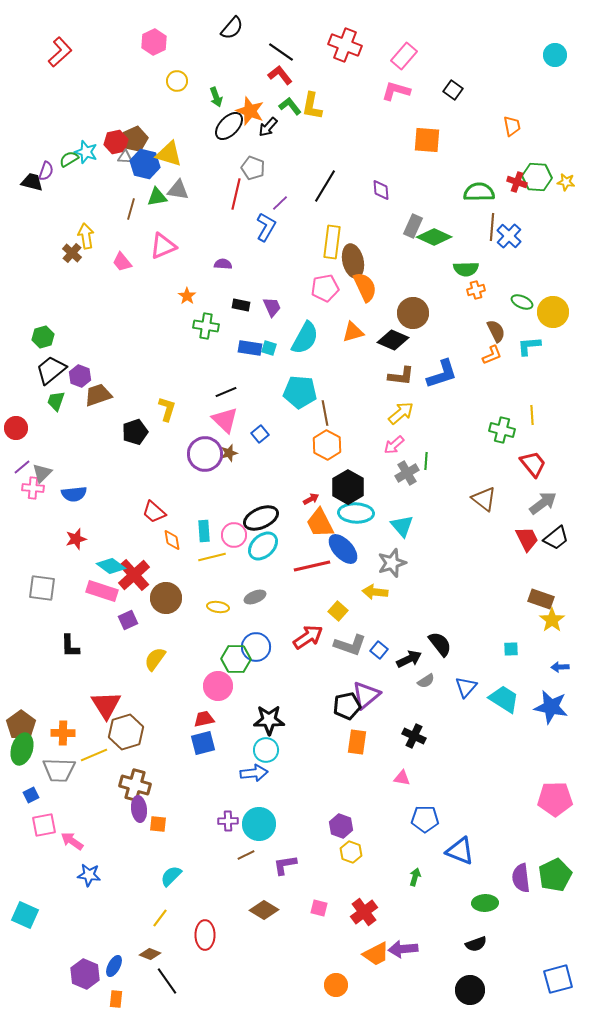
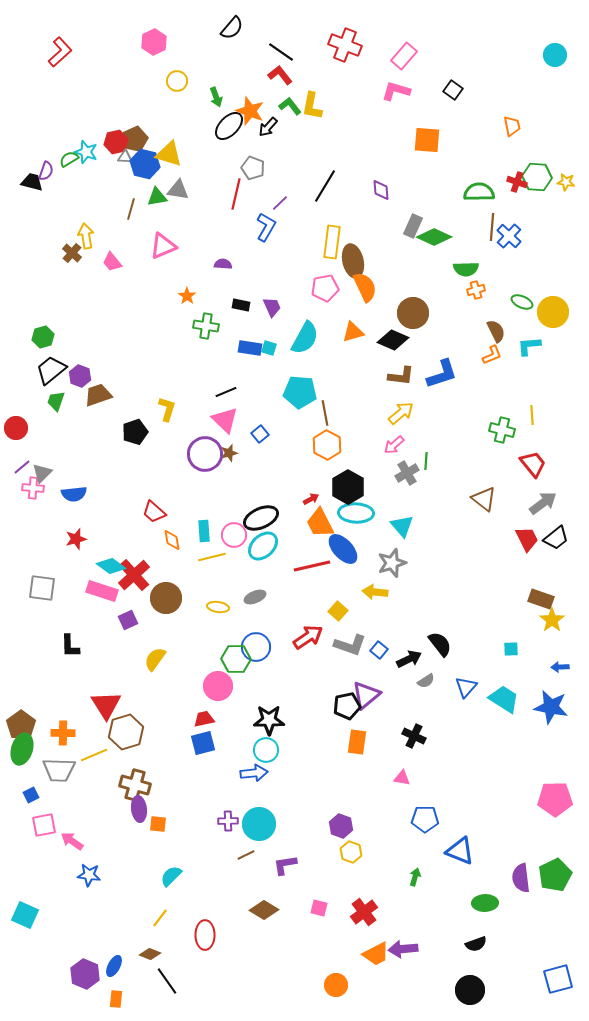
pink trapezoid at (122, 262): moved 10 px left
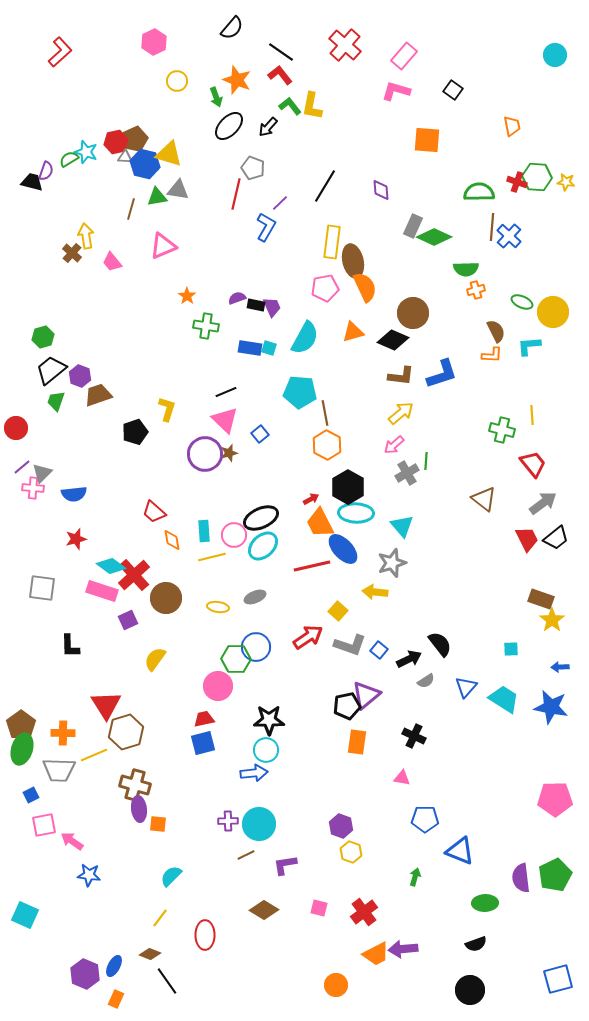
red cross at (345, 45): rotated 20 degrees clockwise
orange star at (250, 111): moved 13 px left, 31 px up
purple semicircle at (223, 264): moved 14 px right, 34 px down; rotated 24 degrees counterclockwise
black rectangle at (241, 305): moved 15 px right
orange L-shape at (492, 355): rotated 25 degrees clockwise
orange rectangle at (116, 999): rotated 18 degrees clockwise
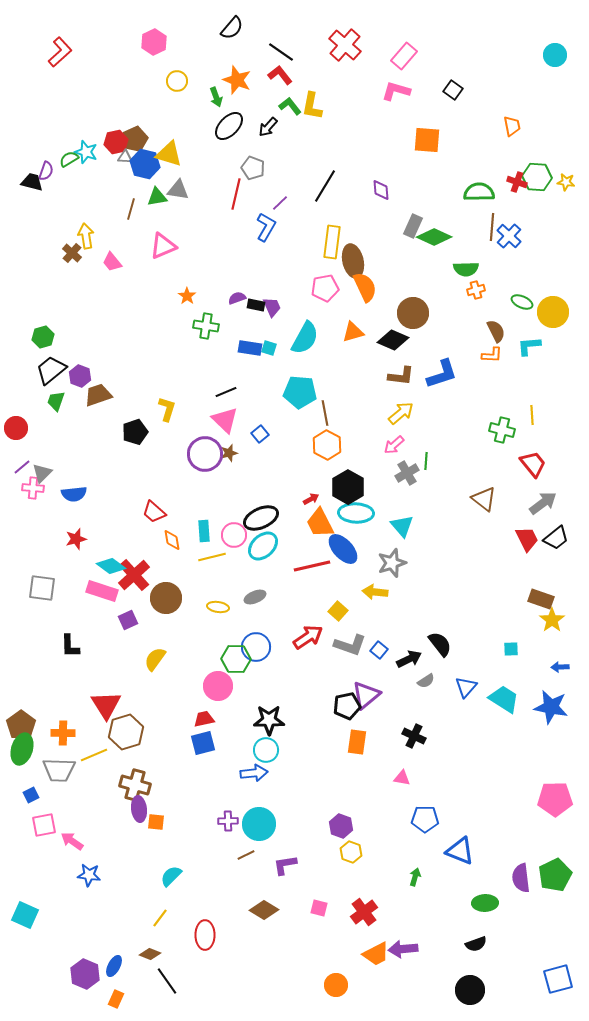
orange square at (158, 824): moved 2 px left, 2 px up
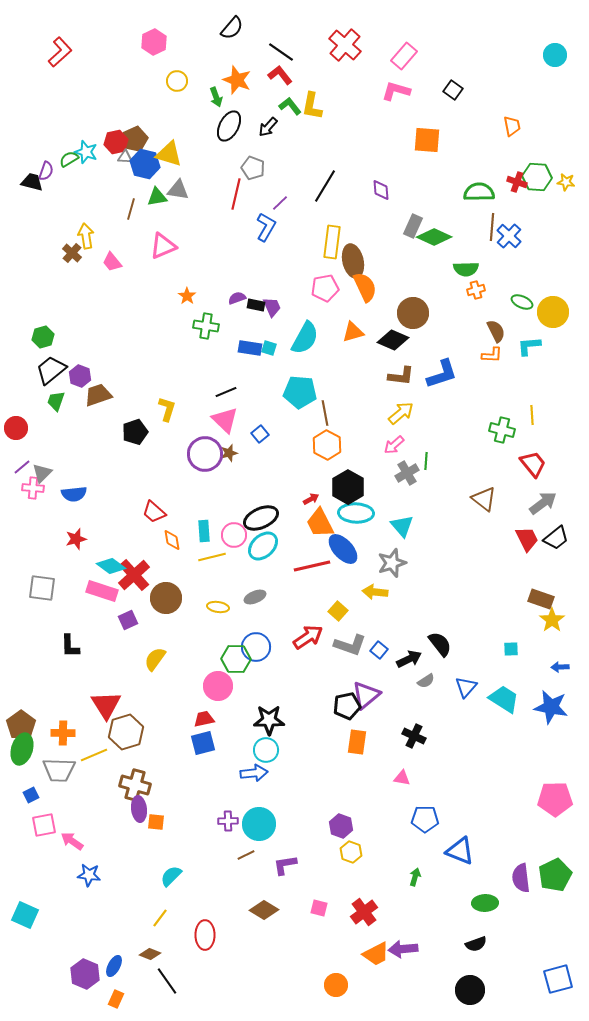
black ellipse at (229, 126): rotated 16 degrees counterclockwise
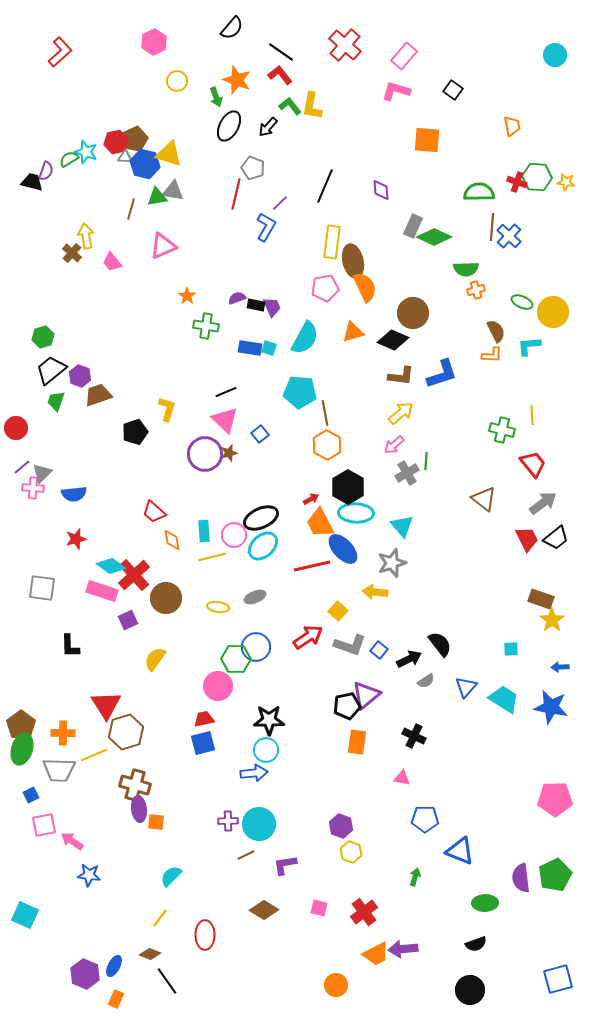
black line at (325, 186): rotated 8 degrees counterclockwise
gray triangle at (178, 190): moved 5 px left, 1 px down
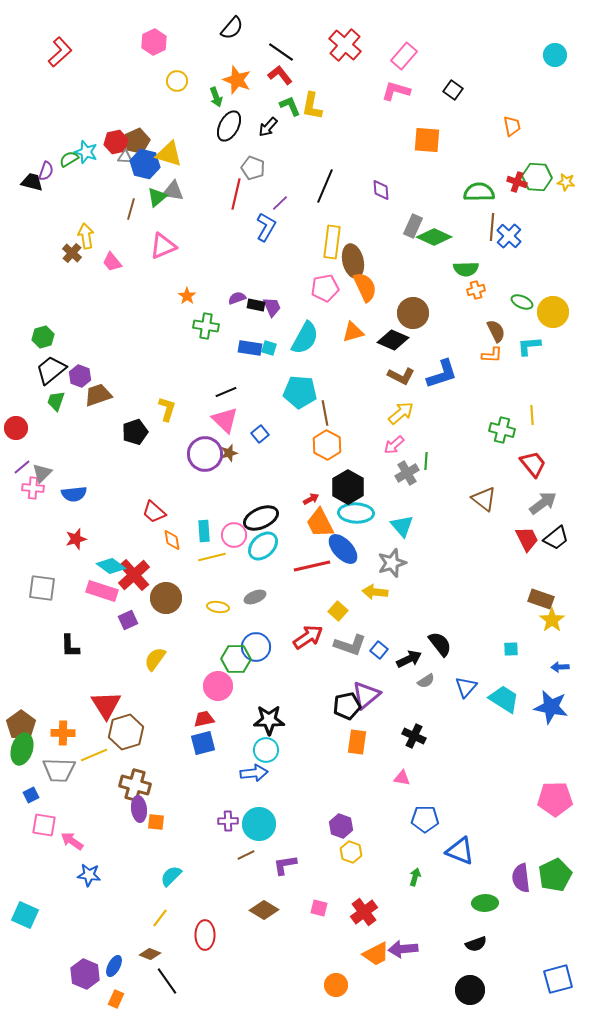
green L-shape at (290, 106): rotated 15 degrees clockwise
brown pentagon at (135, 139): moved 2 px right, 2 px down
green triangle at (157, 197): rotated 30 degrees counterclockwise
brown L-shape at (401, 376): rotated 20 degrees clockwise
pink square at (44, 825): rotated 20 degrees clockwise
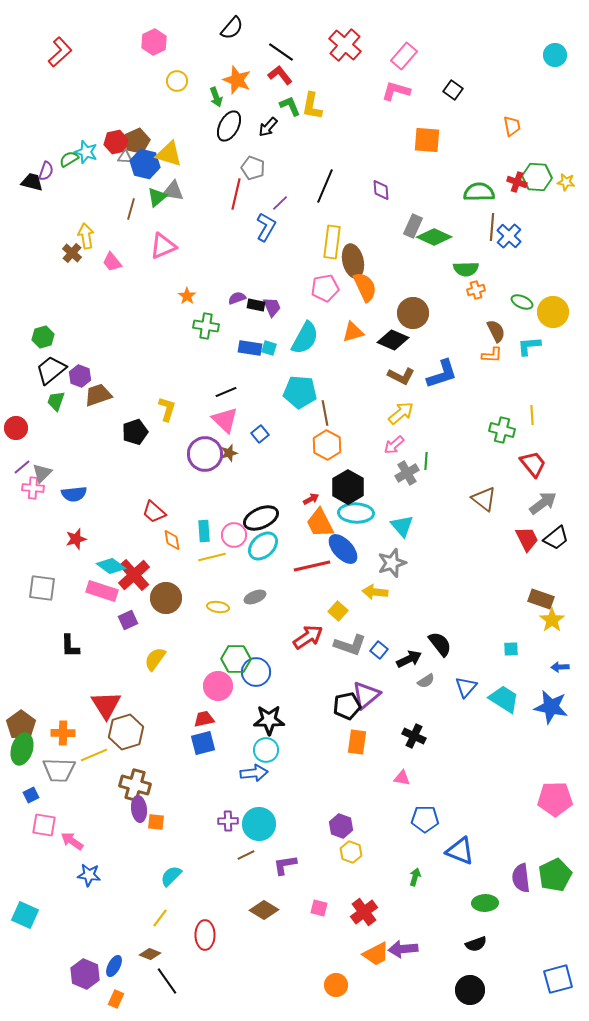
blue circle at (256, 647): moved 25 px down
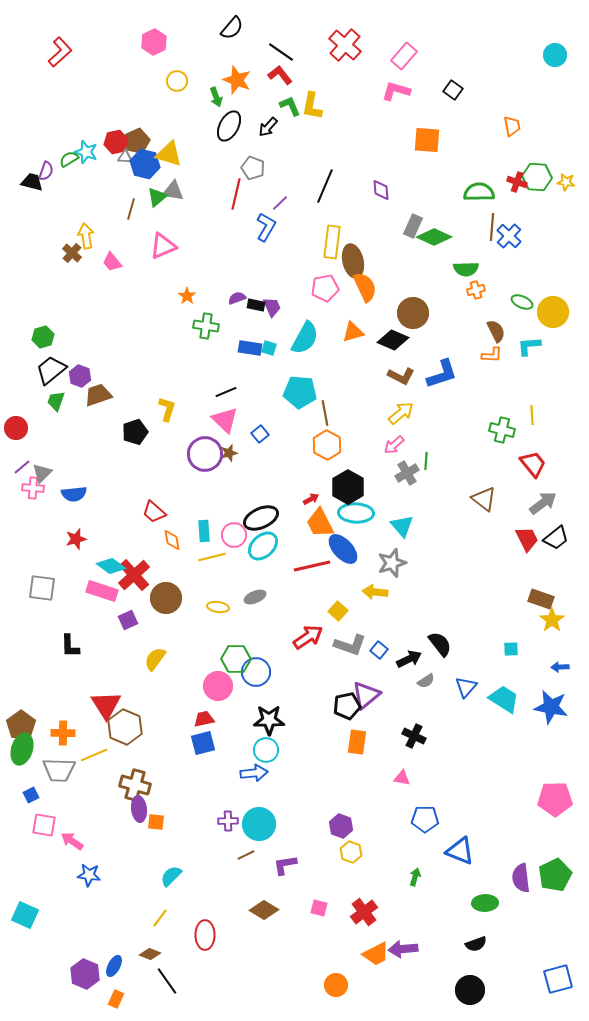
brown hexagon at (126, 732): moved 1 px left, 5 px up; rotated 20 degrees counterclockwise
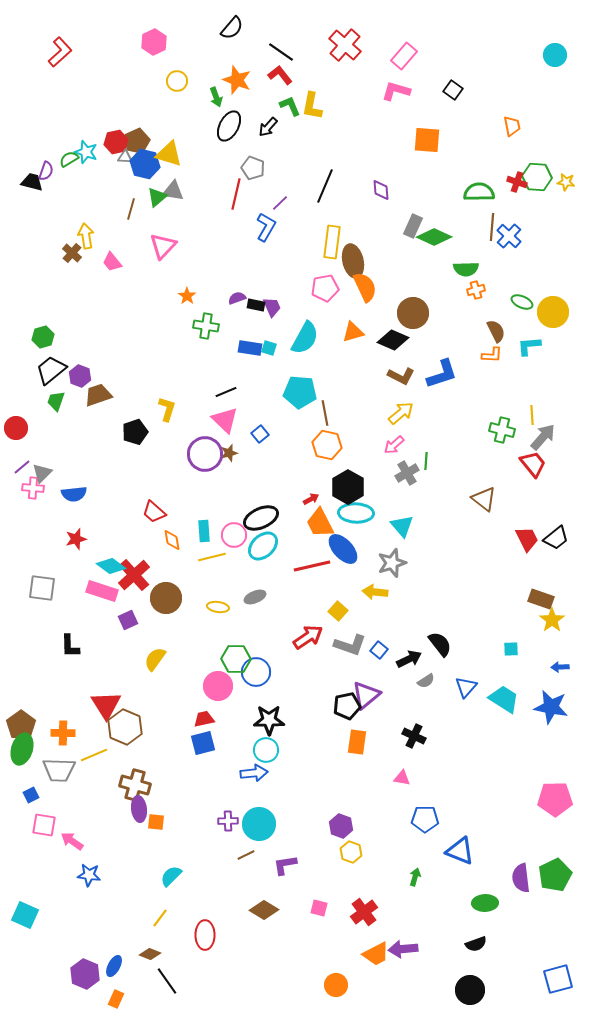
pink triangle at (163, 246): rotated 24 degrees counterclockwise
orange hexagon at (327, 445): rotated 16 degrees counterclockwise
gray arrow at (543, 503): moved 66 px up; rotated 12 degrees counterclockwise
